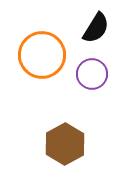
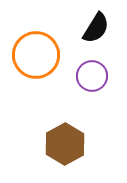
orange circle: moved 6 px left
purple circle: moved 2 px down
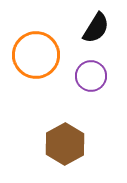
purple circle: moved 1 px left
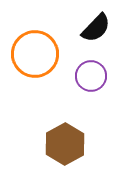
black semicircle: rotated 12 degrees clockwise
orange circle: moved 1 px left, 1 px up
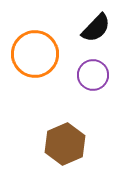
purple circle: moved 2 px right, 1 px up
brown hexagon: rotated 6 degrees clockwise
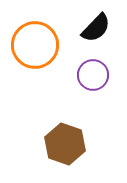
orange circle: moved 9 px up
brown hexagon: rotated 18 degrees counterclockwise
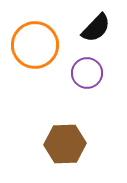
purple circle: moved 6 px left, 2 px up
brown hexagon: rotated 21 degrees counterclockwise
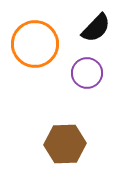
orange circle: moved 1 px up
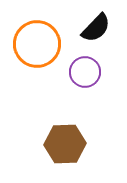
orange circle: moved 2 px right
purple circle: moved 2 px left, 1 px up
